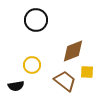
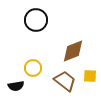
yellow circle: moved 1 px right, 3 px down
yellow square: moved 3 px right, 4 px down
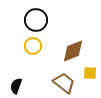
yellow circle: moved 22 px up
yellow square: moved 3 px up
brown trapezoid: moved 1 px left, 2 px down
black semicircle: rotated 119 degrees clockwise
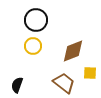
black semicircle: moved 1 px right, 1 px up
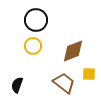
yellow square: moved 1 px left, 1 px down
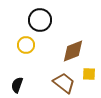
black circle: moved 4 px right
yellow circle: moved 7 px left, 1 px up
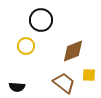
black circle: moved 1 px right
yellow circle: moved 1 px down
yellow square: moved 1 px down
black semicircle: moved 2 px down; rotated 105 degrees counterclockwise
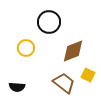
black circle: moved 8 px right, 2 px down
yellow circle: moved 2 px down
yellow square: moved 1 px left; rotated 24 degrees clockwise
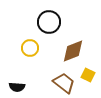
yellow circle: moved 4 px right
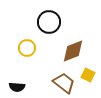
yellow circle: moved 3 px left
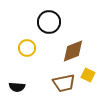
brown trapezoid: rotated 130 degrees clockwise
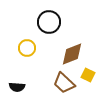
brown diamond: moved 1 px left, 3 px down
brown trapezoid: rotated 55 degrees clockwise
